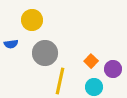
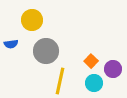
gray circle: moved 1 px right, 2 px up
cyan circle: moved 4 px up
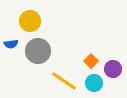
yellow circle: moved 2 px left, 1 px down
gray circle: moved 8 px left
yellow line: moved 4 px right; rotated 68 degrees counterclockwise
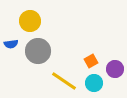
orange square: rotated 16 degrees clockwise
purple circle: moved 2 px right
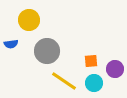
yellow circle: moved 1 px left, 1 px up
gray circle: moved 9 px right
orange square: rotated 24 degrees clockwise
